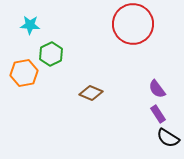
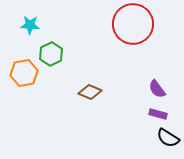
brown diamond: moved 1 px left, 1 px up
purple rectangle: rotated 42 degrees counterclockwise
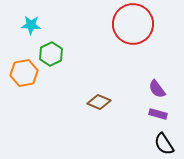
cyan star: moved 1 px right
brown diamond: moved 9 px right, 10 px down
black semicircle: moved 4 px left, 6 px down; rotated 25 degrees clockwise
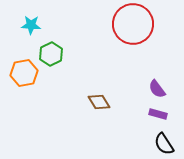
brown diamond: rotated 35 degrees clockwise
